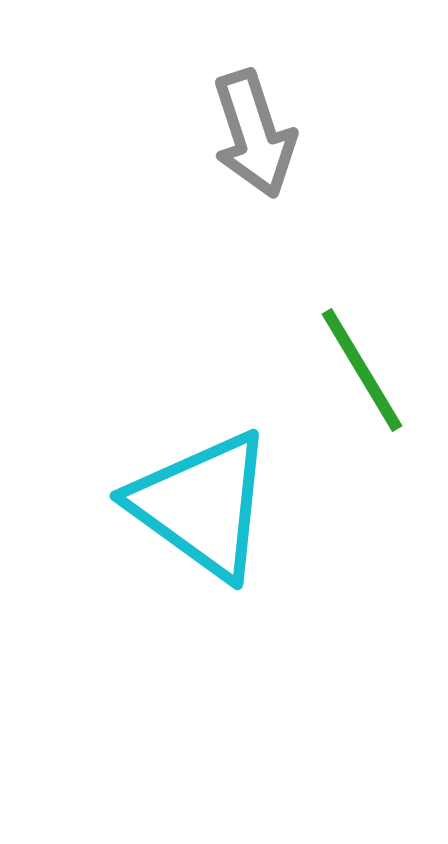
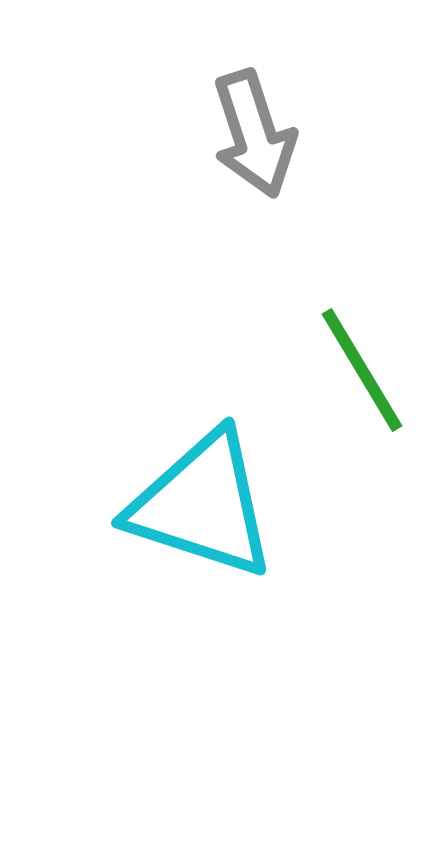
cyan triangle: rotated 18 degrees counterclockwise
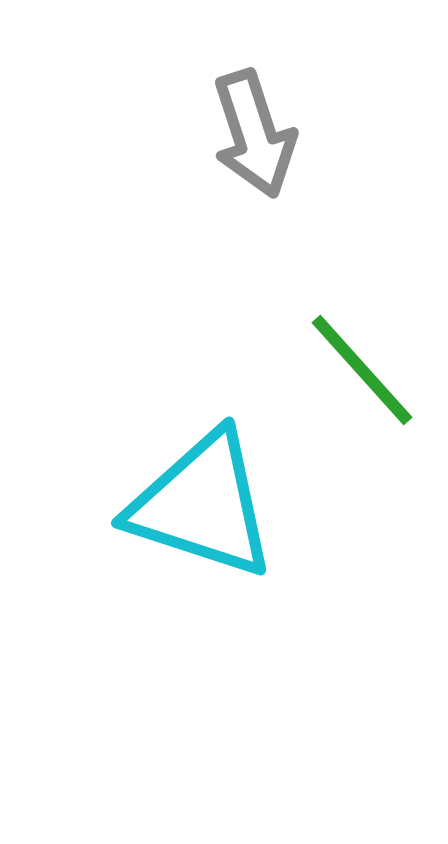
green line: rotated 11 degrees counterclockwise
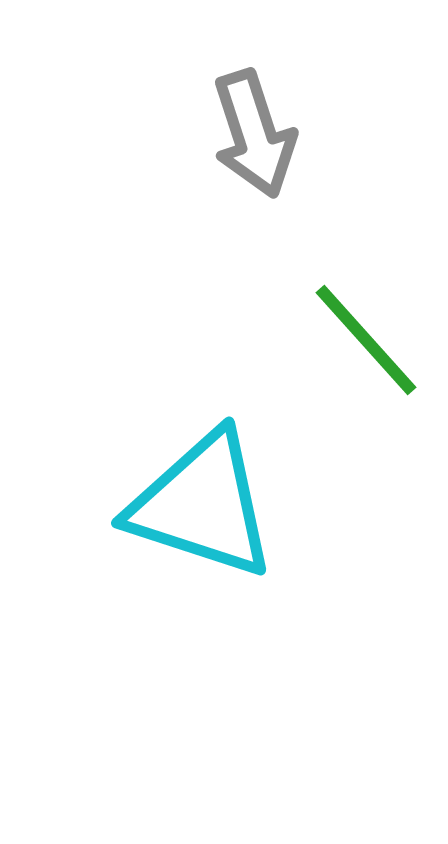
green line: moved 4 px right, 30 px up
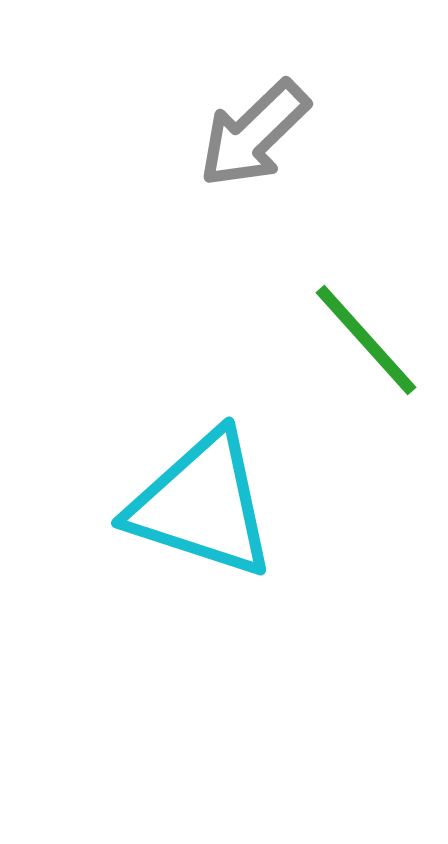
gray arrow: rotated 64 degrees clockwise
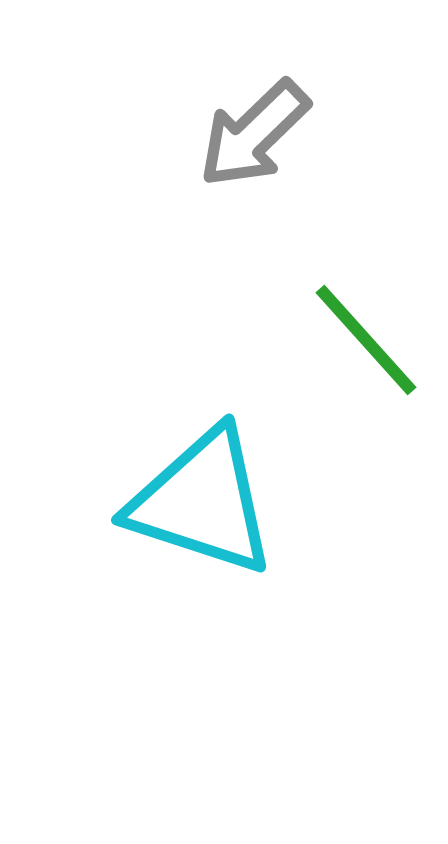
cyan triangle: moved 3 px up
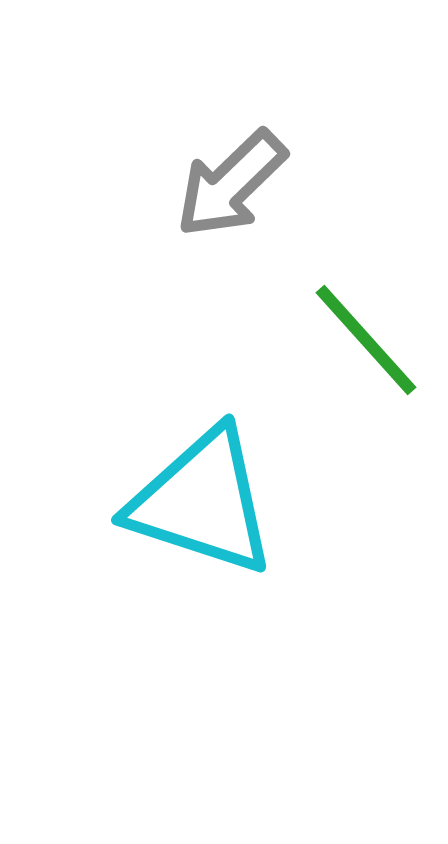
gray arrow: moved 23 px left, 50 px down
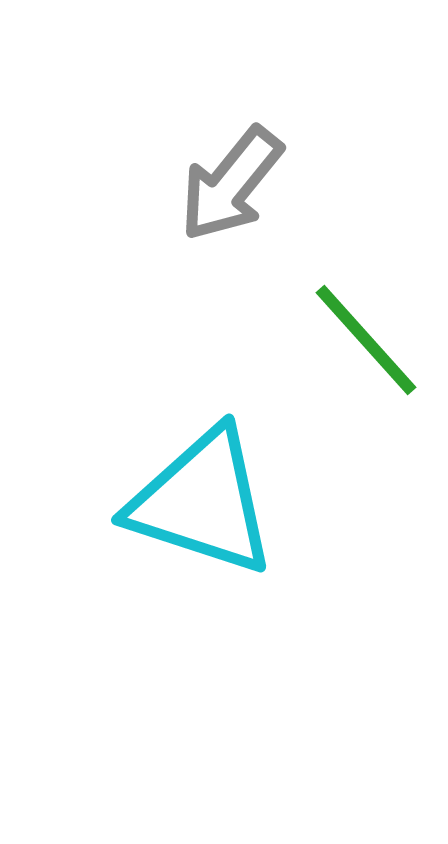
gray arrow: rotated 7 degrees counterclockwise
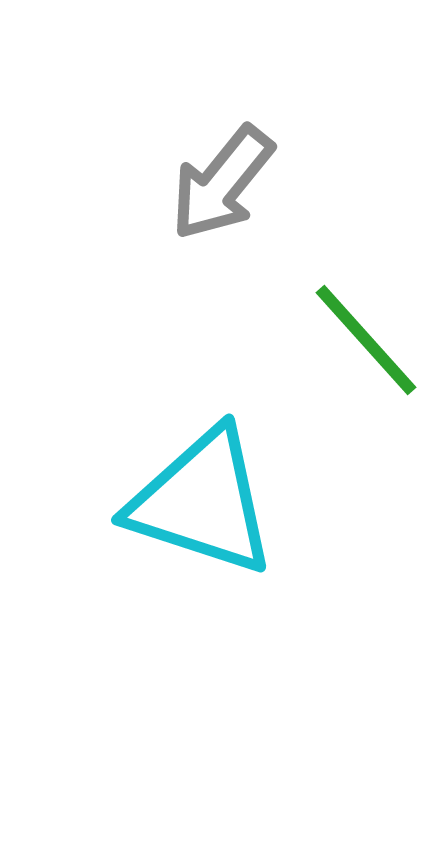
gray arrow: moved 9 px left, 1 px up
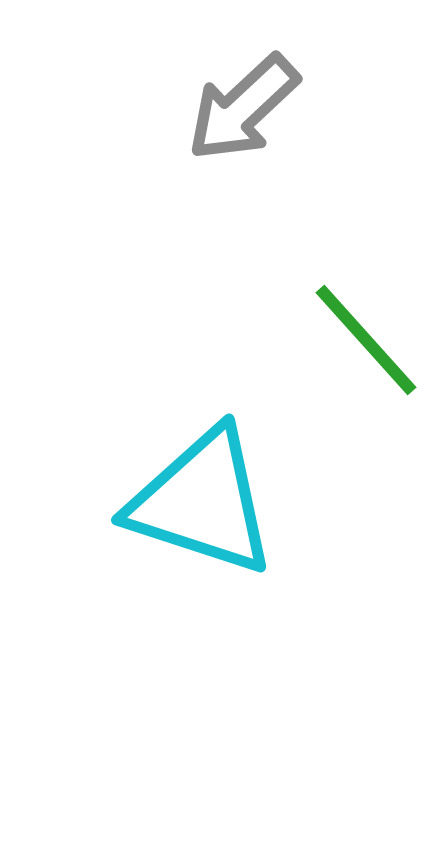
gray arrow: moved 21 px right, 75 px up; rotated 8 degrees clockwise
